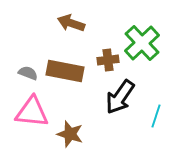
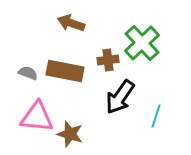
pink triangle: moved 5 px right, 5 px down
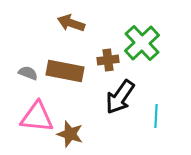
cyan line: rotated 15 degrees counterclockwise
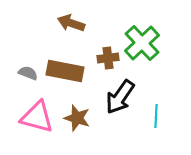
brown cross: moved 2 px up
pink triangle: rotated 9 degrees clockwise
brown star: moved 7 px right, 16 px up
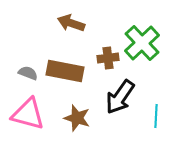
pink triangle: moved 9 px left, 3 px up
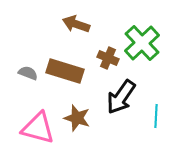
brown arrow: moved 5 px right, 1 px down
brown cross: rotated 30 degrees clockwise
brown rectangle: rotated 6 degrees clockwise
black arrow: moved 1 px right
pink triangle: moved 10 px right, 14 px down
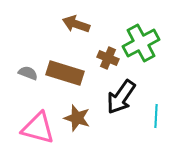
green cross: moved 1 px left; rotated 15 degrees clockwise
brown rectangle: moved 2 px down
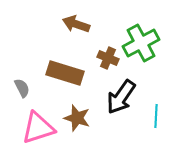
gray semicircle: moved 6 px left, 15 px down; rotated 42 degrees clockwise
pink triangle: rotated 33 degrees counterclockwise
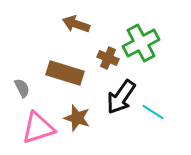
cyan line: moved 3 px left, 4 px up; rotated 60 degrees counterclockwise
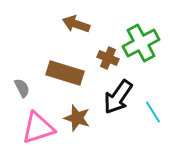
black arrow: moved 3 px left
cyan line: rotated 25 degrees clockwise
